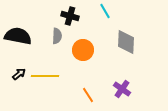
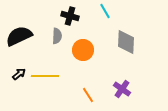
black semicircle: moved 1 px right; rotated 36 degrees counterclockwise
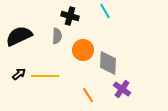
gray diamond: moved 18 px left, 21 px down
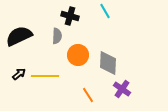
orange circle: moved 5 px left, 5 px down
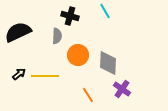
black semicircle: moved 1 px left, 4 px up
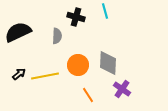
cyan line: rotated 14 degrees clockwise
black cross: moved 6 px right, 1 px down
orange circle: moved 10 px down
yellow line: rotated 12 degrees counterclockwise
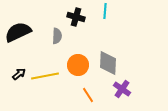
cyan line: rotated 21 degrees clockwise
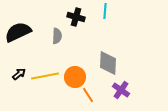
orange circle: moved 3 px left, 12 px down
purple cross: moved 1 px left, 1 px down
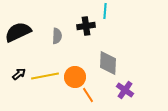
black cross: moved 10 px right, 9 px down; rotated 24 degrees counterclockwise
purple cross: moved 4 px right
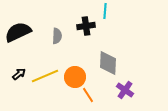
yellow line: rotated 12 degrees counterclockwise
